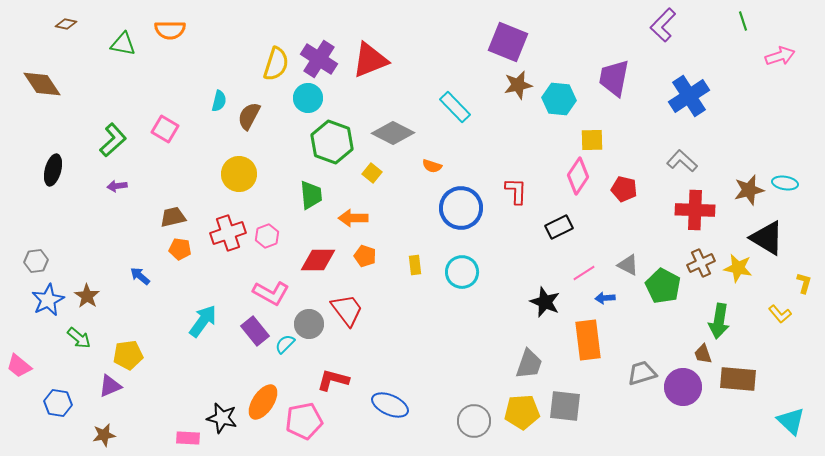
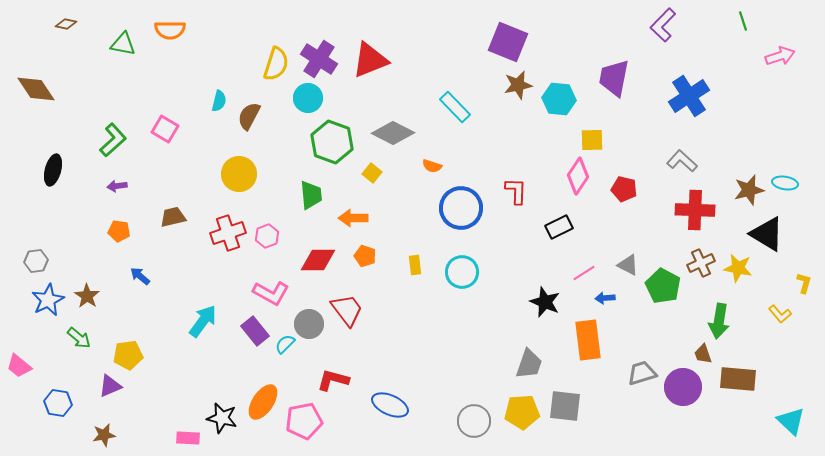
brown diamond at (42, 84): moved 6 px left, 5 px down
black triangle at (767, 238): moved 4 px up
orange pentagon at (180, 249): moved 61 px left, 18 px up
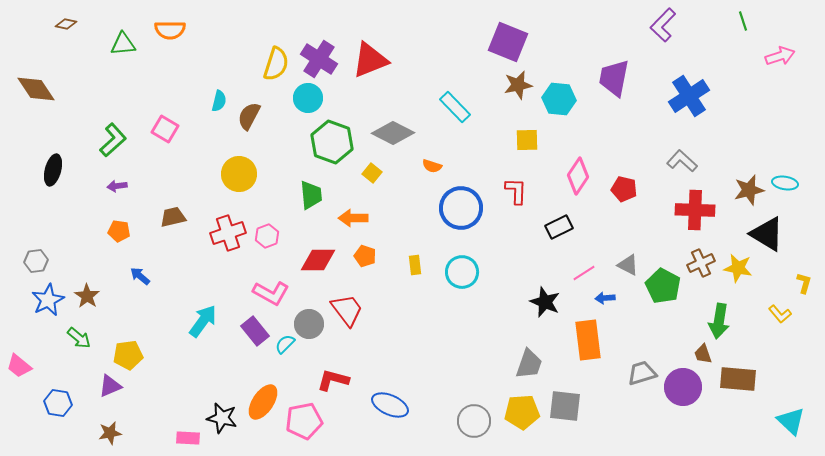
green triangle at (123, 44): rotated 16 degrees counterclockwise
yellow square at (592, 140): moved 65 px left
brown star at (104, 435): moved 6 px right, 2 px up
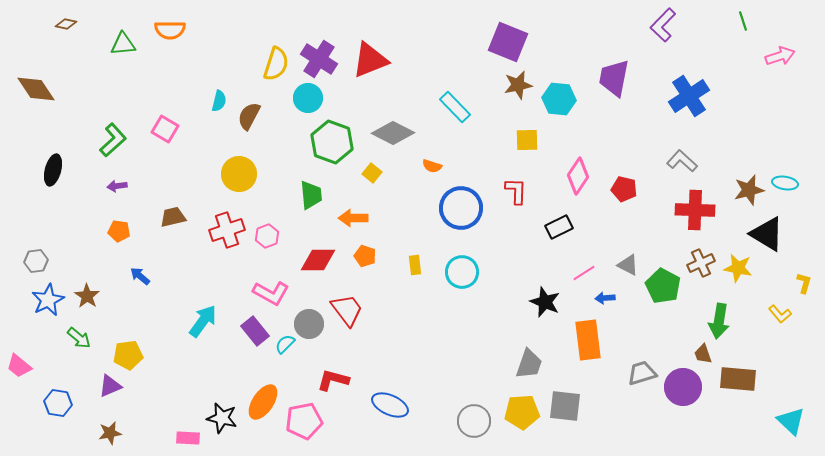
red cross at (228, 233): moved 1 px left, 3 px up
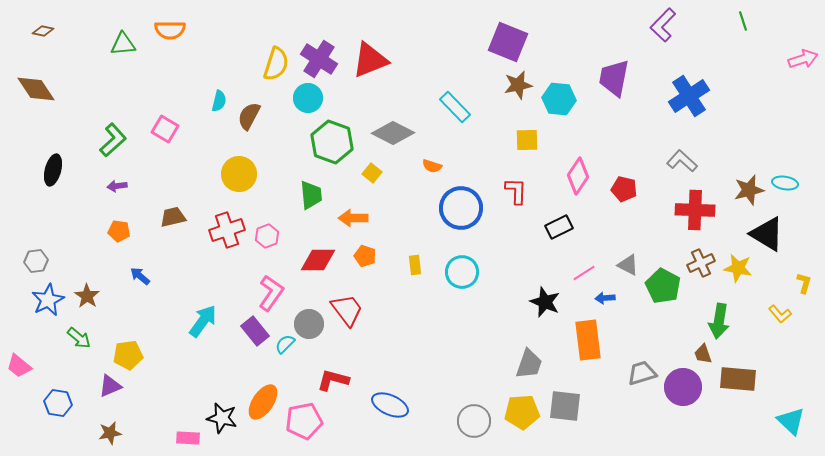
brown diamond at (66, 24): moved 23 px left, 7 px down
pink arrow at (780, 56): moved 23 px right, 3 px down
pink L-shape at (271, 293): rotated 84 degrees counterclockwise
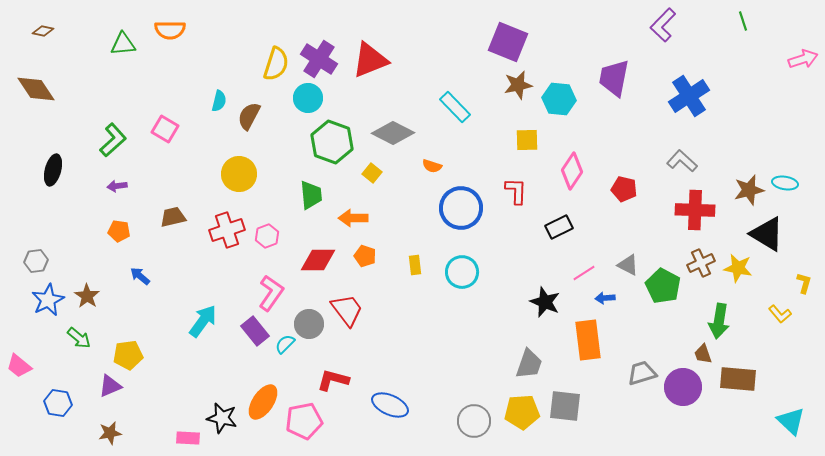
pink diamond at (578, 176): moved 6 px left, 5 px up
